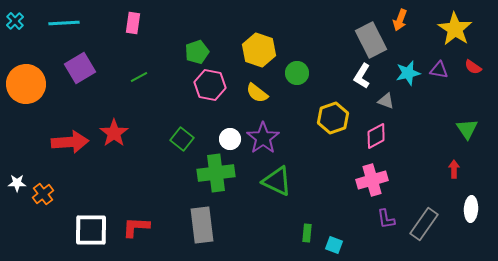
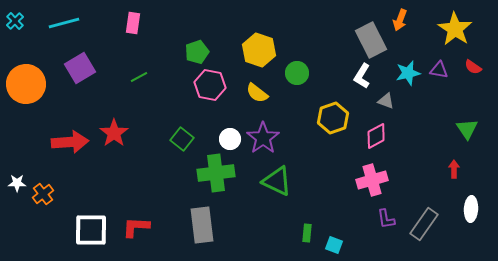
cyan line at (64, 23): rotated 12 degrees counterclockwise
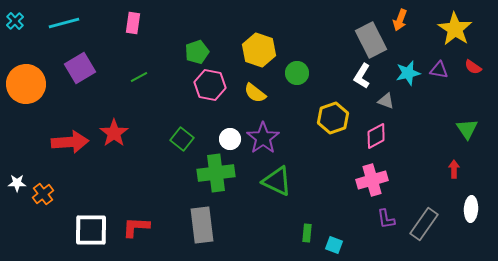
yellow semicircle at (257, 93): moved 2 px left
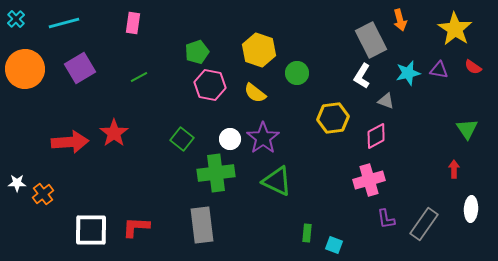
orange arrow at (400, 20): rotated 35 degrees counterclockwise
cyan cross at (15, 21): moved 1 px right, 2 px up
orange circle at (26, 84): moved 1 px left, 15 px up
yellow hexagon at (333, 118): rotated 12 degrees clockwise
pink cross at (372, 180): moved 3 px left
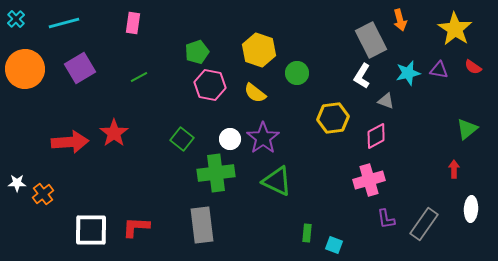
green triangle at (467, 129): rotated 25 degrees clockwise
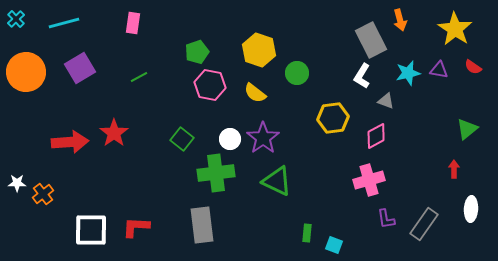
orange circle at (25, 69): moved 1 px right, 3 px down
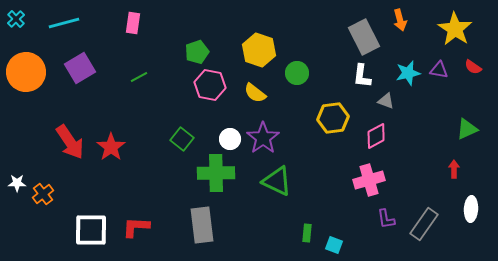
gray rectangle at (371, 40): moved 7 px left, 3 px up
white L-shape at (362, 76): rotated 25 degrees counterclockwise
green triangle at (467, 129): rotated 15 degrees clockwise
red star at (114, 133): moved 3 px left, 14 px down
red arrow at (70, 142): rotated 60 degrees clockwise
green cross at (216, 173): rotated 6 degrees clockwise
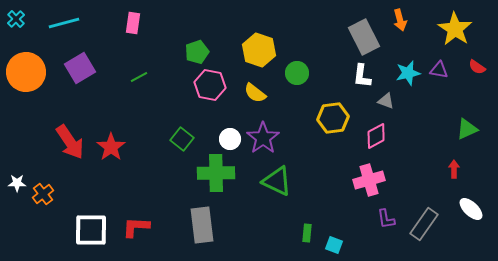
red semicircle at (473, 67): moved 4 px right
white ellipse at (471, 209): rotated 50 degrees counterclockwise
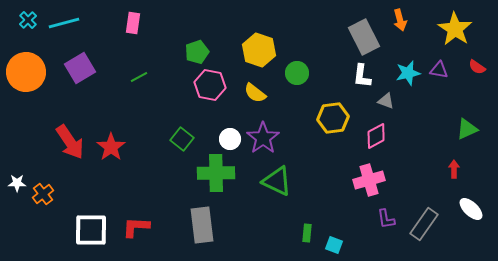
cyan cross at (16, 19): moved 12 px right, 1 px down
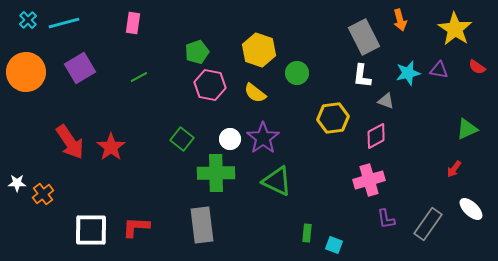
red arrow at (454, 169): rotated 144 degrees counterclockwise
gray rectangle at (424, 224): moved 4 px right
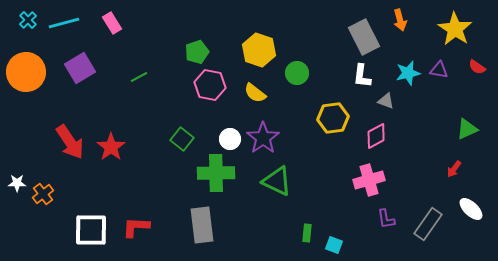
pink rectangle at (133, 23): moved 21 px left; rotated 40 degrees counterclockwise
